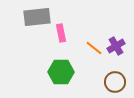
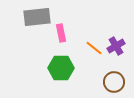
green hexagon: moved 4 px up
brown circle: moved 1 px left
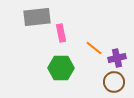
purple cross: moved 1 px right, 12 px down; rotated 18 degrees clockwise
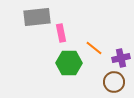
purple cross: moved 4 px right
green hexagon: moved 8 px right, 5 px up
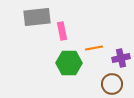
pink rectangle: moved 1 px right, 2 px up
orange line: rotated 48 degrees counterclockwise
brown circle: moved 2 px left, 2 px down
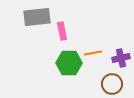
orange line: moved 1 px left, 5 px down
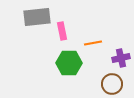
orange line: moved 10 px up
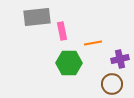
purple cross: moved 1 px left, 1 px down
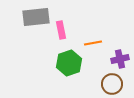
gray rectangle: moved 1 px left
pink rectangle: moved 1 px left, 1 px up
green hexagon: rotated 20 degrees counterclockwise
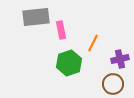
orange line: rotated 54 degrees counterclockwise
brown circle: moved 1 px right
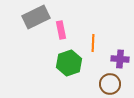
gray rectangle: rotated 20 degrees counterclockwise
orange line: rotated 24 degrees counterclockwise
purple cross: rotated 18 degrees clockwise
brown circle: moved 3 px left
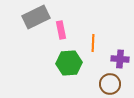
green hexagon: rotated 15 degrees clockwise
